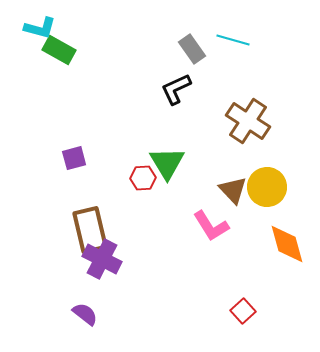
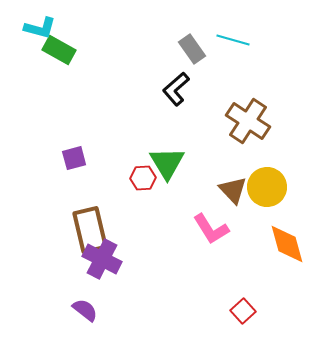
black L-shape: rotated 16 degrees counterclockwise
pink L-shape: moved 3 px down
purple semicircle: moved 4 px up
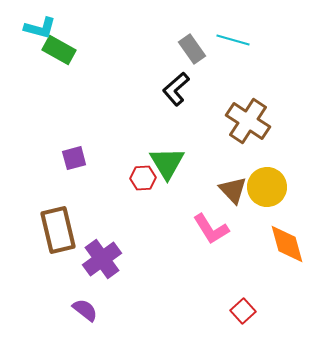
brown rectangle: moved 32 px left
purple cross: rotated 27 degrees clockwise
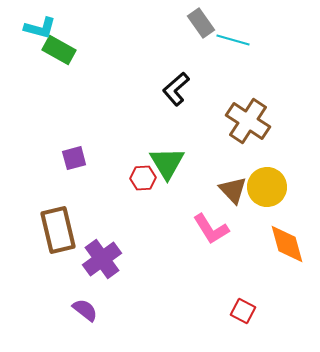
gray rectangle: moved 9 px right, 26 px up
red square: rotated 20 degrees counterclockwise
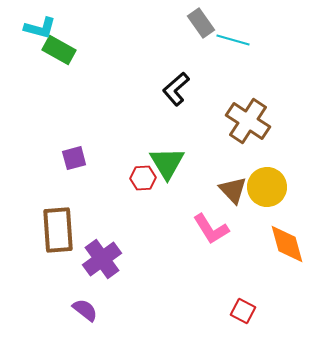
brown rectangle: rotated 9 degrees clockwise
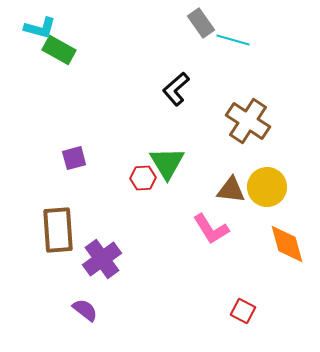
brown triangle: moved 2 px left; rotated 40 degrees counterclockwise
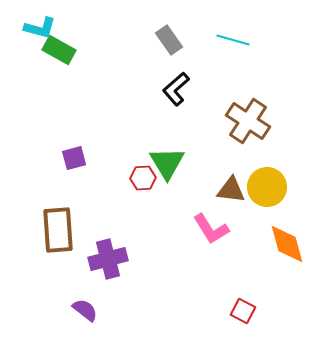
gray rectangle: moved 32 px left, 17 px down
purple cross: moved 6 px right; rotated 21 degrees clockwise
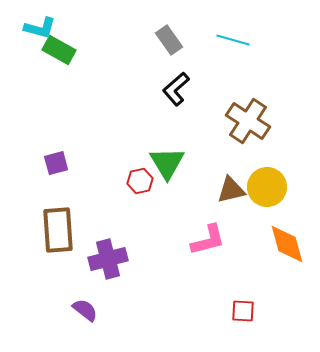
purple square: moved 18 px left, 5 px down
red hexagon: moved 3 px left, 3 px down; rotated 10 degrees counterclockwise
brown triangle: rotated 20 degrees counterclockwise
pink L-shape: moved 3 px left, 11 px down; rotated 72 degrees counterclockwise
red square: rotated 25 degrees counterclockwise
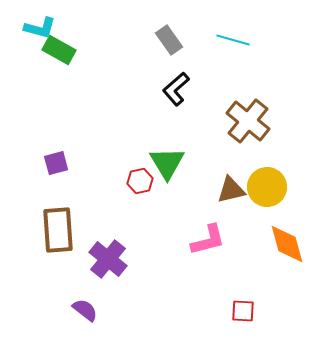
brown cross: rotated 6 degrees clockwise
purple cross: rotated 36 degrees counterclockwise
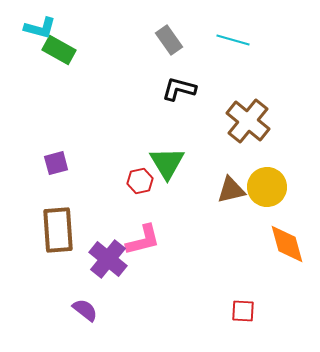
black L-shape: moved 3 px right; rotated 56 degrees clockwise
pink L-shape: moved 65 px left
